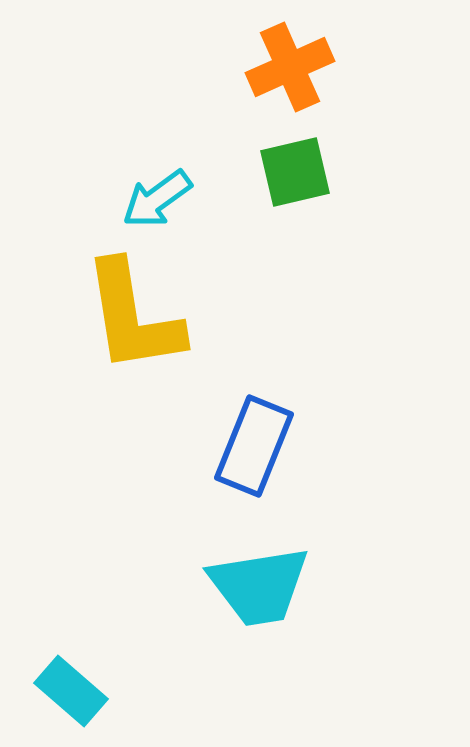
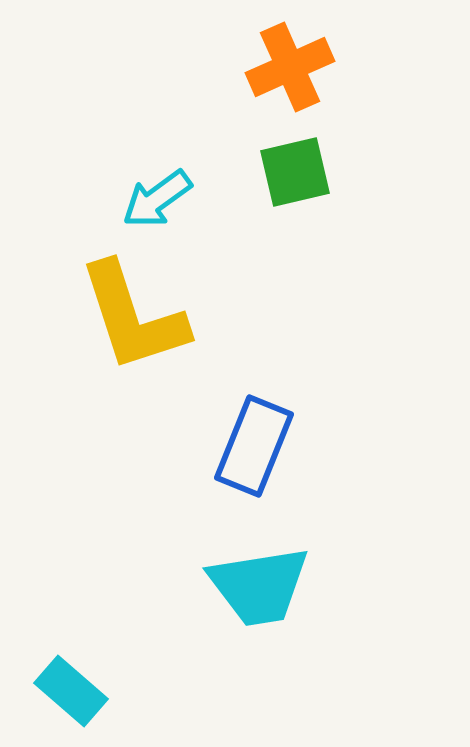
yellow L-shape: rotated 9 degrees counterclockwise
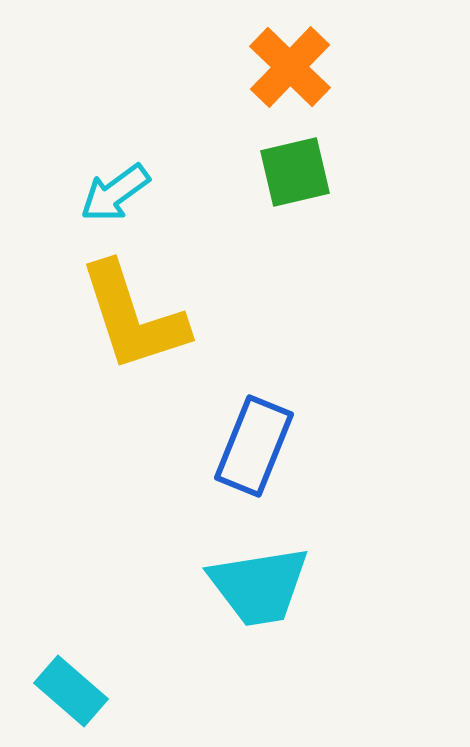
orange cross: rotated 22 degrees counterclockwise
cyan arrow: moved 42 px left, 6 px up
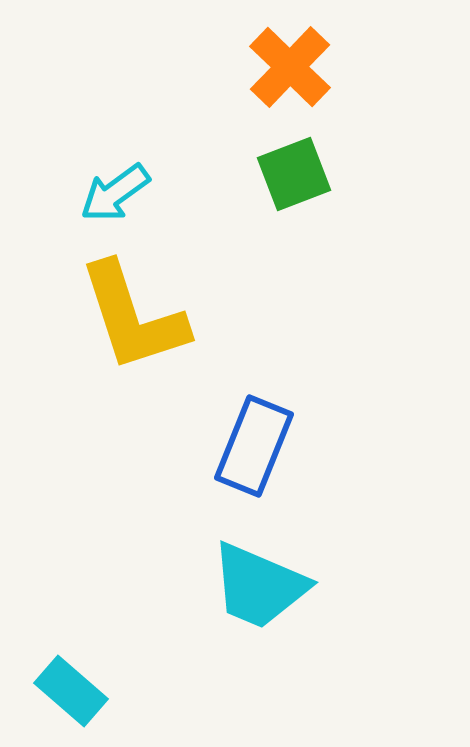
green square: moved 1 px left, 2 px down; rotated 8 degrees counterclockwise
cyan trapezoid: rotated 32 degrees clockwise
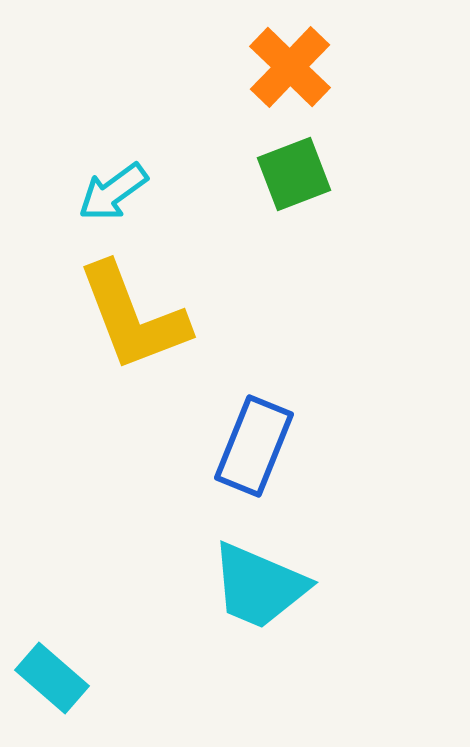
cyan arrow: moved 2 px left, 1 px up
yellow L-shape: rotated 3 degrees counterclockwise
cyan rectangle: moved 19 px left, 13 px up
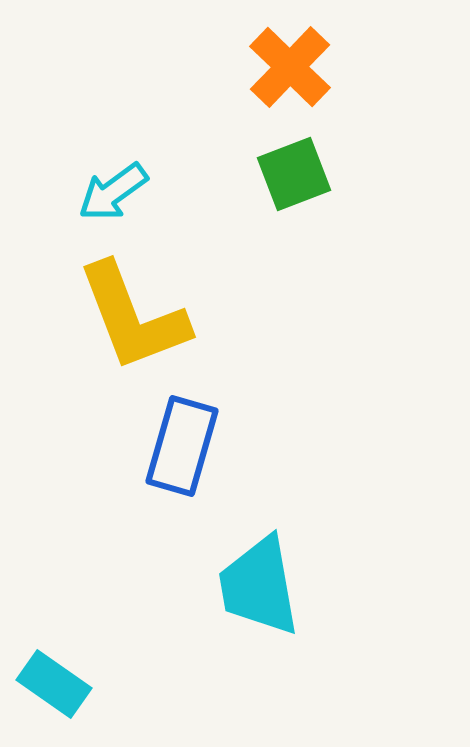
blue rectangle: moved 72 px left; rotated 6 degrees counterclockwise
cyan trapezoid: rotated 57 degrees clockwise
cyan rectangle: moved 2 px right, 6 px down; rotated 6 degrees counterclockwise
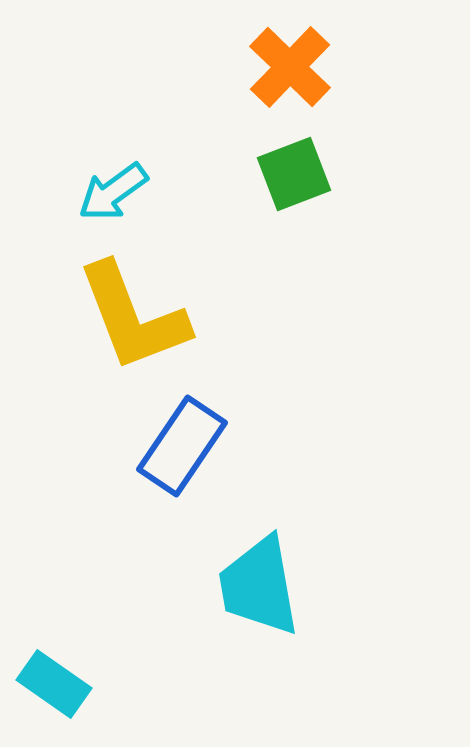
blue rectangle: rotated 18 degrees clockwise
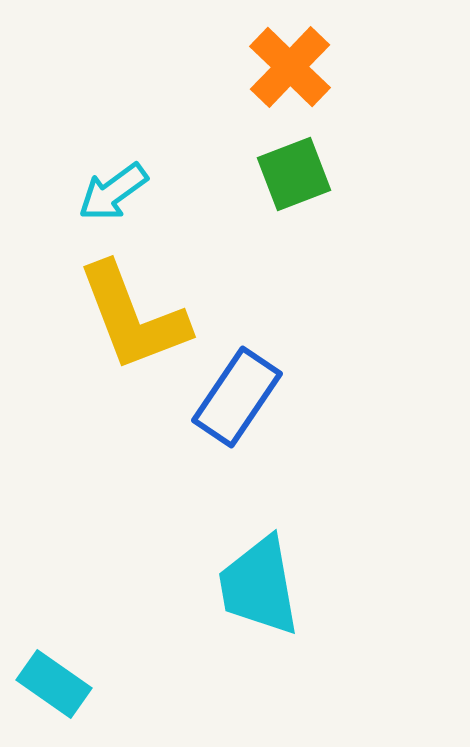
blue rectangle: moved 55 px right, 49 px up
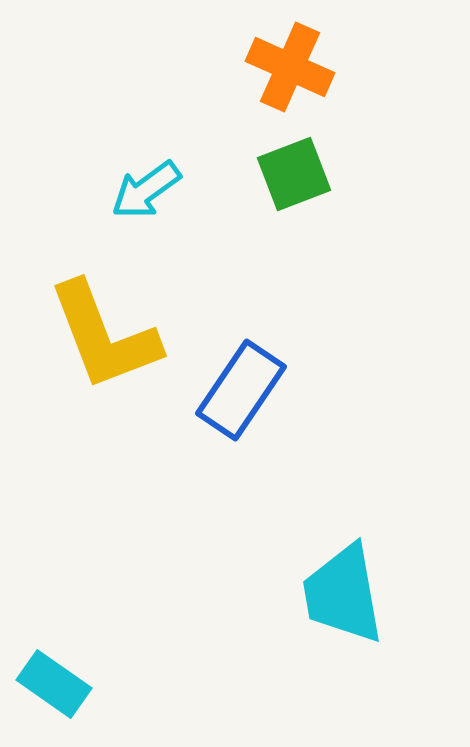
orange cross: rotated 20 degrees counterclockwise
cyan arrow: moved 33 px right, 2 px up
yellow L-shape: moved 29 px left, 19 px down
blue rectangle: moved 4 px right, 7 px up
cyan trapezoid: moved 84 px right, 8 px down
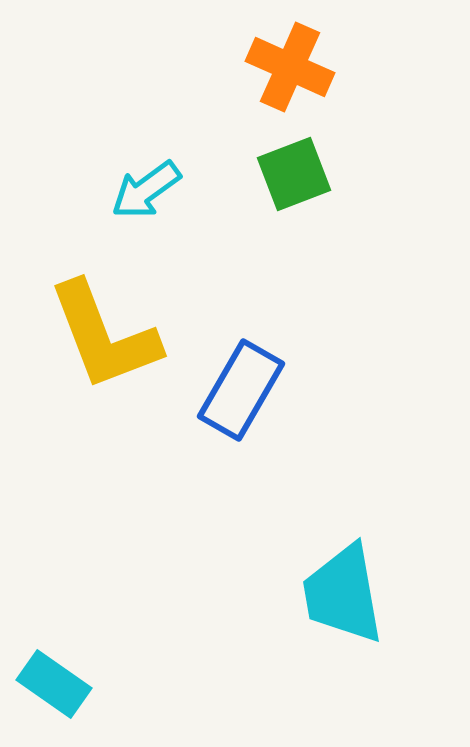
blue rectangle: rotated 4 degrees counterclockwise
